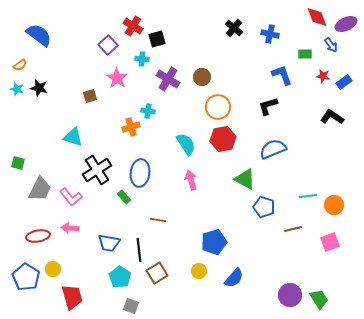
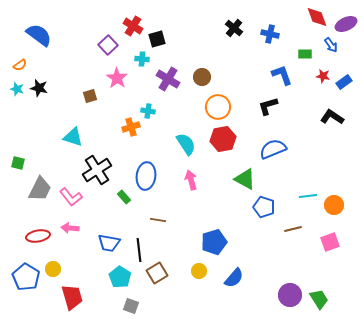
blue ellipse at (140, 173): moved 6 px right, 3 px down
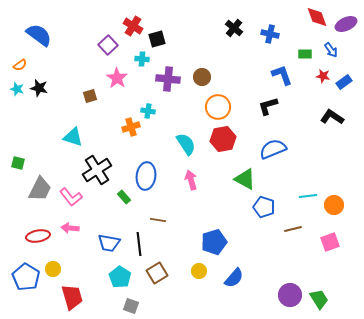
blue arrow at (331, 45): moved 5 px down
purple cross at (168, 79): rotated 25 degrees counterclockwise
black line at (139, 250): moved 6 px up
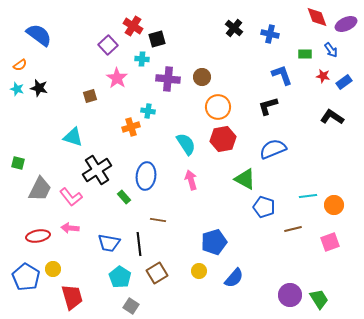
gray square at (131, 306): rotated 14 degrees clockwise
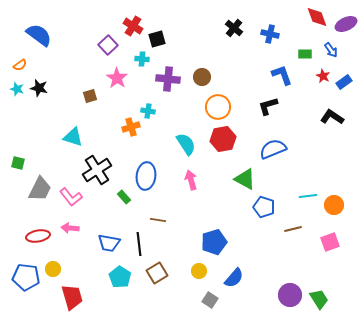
red star at (323, 76): rotated 16 degrees clockwise
blue pentagon at (26, 277): rotated 24 degrees counterclockwise
gray square at (131, 306): moved 79 px right, 6 px up
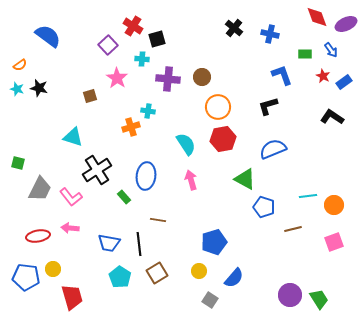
blue semicircle at (39, 35): moved 9 px right, 1 px down
pink square at (330, 242): moved 4 px right
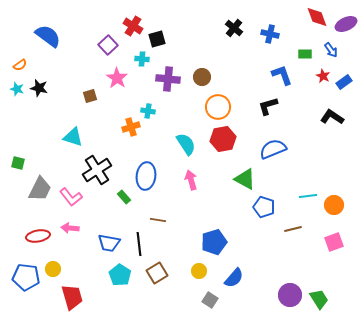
cyan pentagon at (120, 277): moved 2 px up
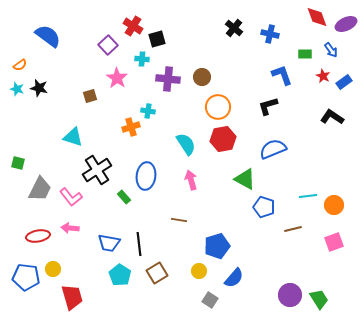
brown line at (158, 220): moved 21 px right
blue pentagon at (214, 242): moved 3 px right, 4 px down
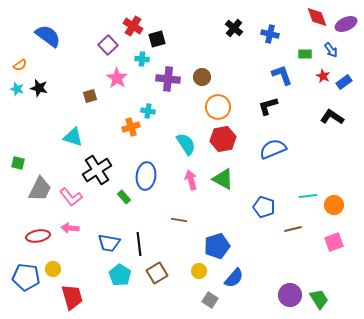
green triangle at (245, 179): moved 22 px left
